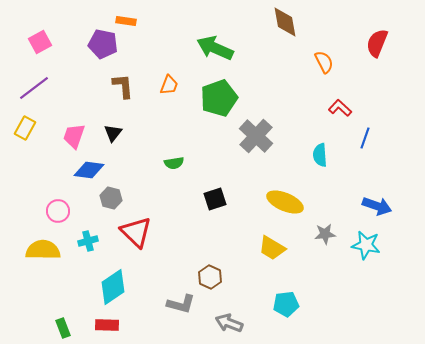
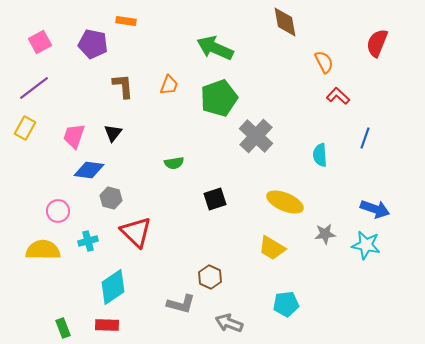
purple pentagon: moved 10 px left
red L-shape: moved 2 px left, 12 px up
blue arrow: moved 2 px left, 3 px down
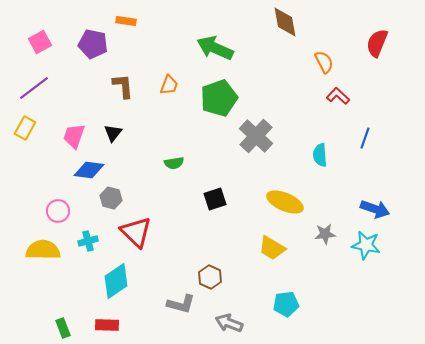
cyan diamond: moved 3 px right, 6 px up
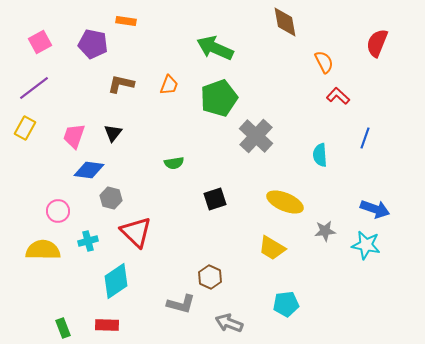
brown L-shape: moved 2 px left, 2 px up; rotated 72 degrees counterclockwise
gray star: moved 3 px up
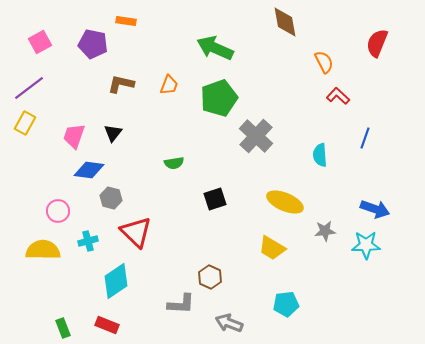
purple line: moved 5 px left
yellow rectangle: moved 5 px up
cyan star: rotated 12 degrees counterclockwise
gray L-shape: rotated 12 degrees counterclockwise
red rectangle: rotated 20 degrees clockwise
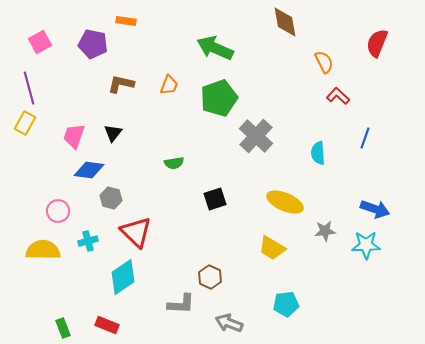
purple line: rotated 68 degrees counterclockwise
cyan semicircle: moved 2 px left, 2 px up
cyan diamond: moved 7 px right, 4 px up
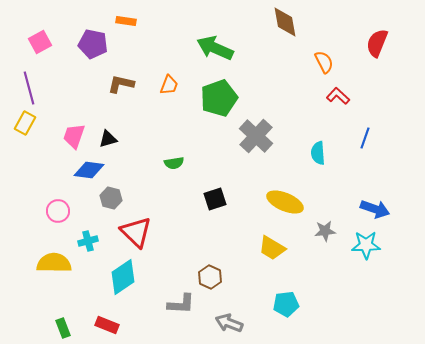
black triangle: moved 5 px left, 6 px down; rotated 36 degrees clockwise
yellow semicircle: moved 11 px right, 13 px down
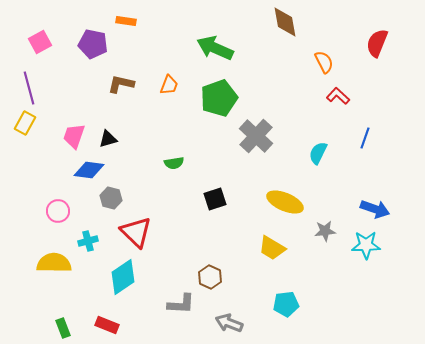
cyan semicircle: rotated 30 degrees clockwise
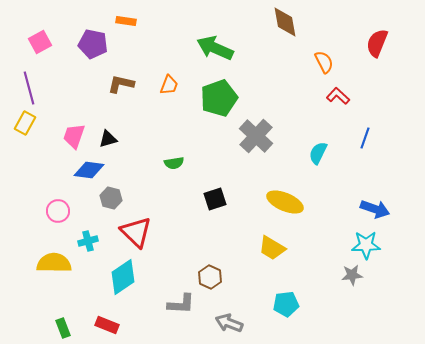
gray star: moved 27 px right, 44 px down
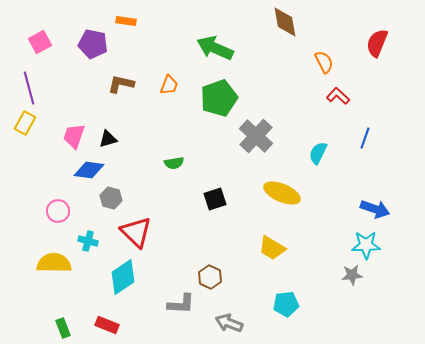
yellow ellipse: moved 3 px left, 9 px up
cyan cross: rotated 30 degrees clockwise
